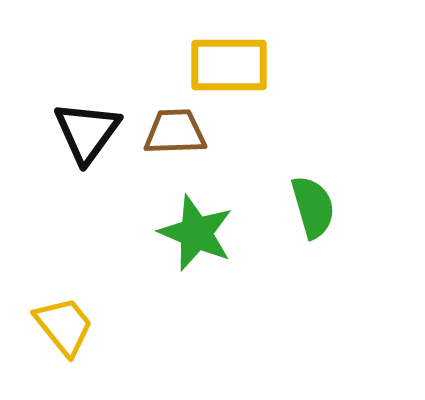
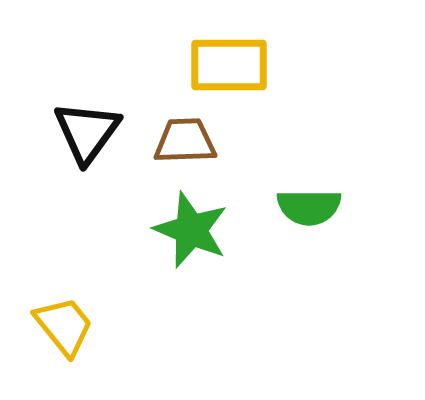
brown trapezoid: moved 10 px right, 9 px down
green semicircle: moved 4 px left; rotated 106 degrees clockwise
green star: moved 5 px left, 3 px up
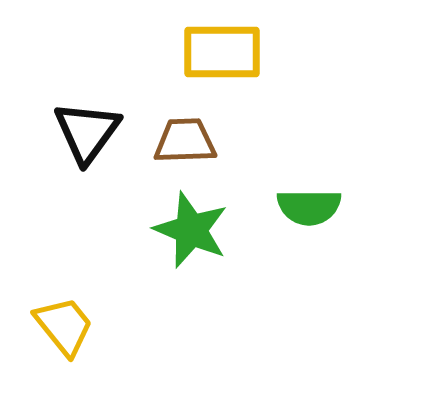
yellow rectangle: moved 7 px left, 13 px up
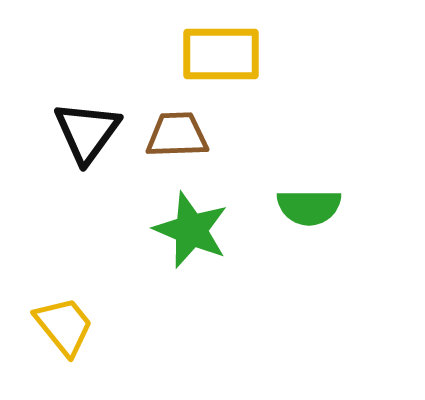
yellow rectangle: moved 1 px left, 2 px down
brown trapezoid: moved 8 px left, 6 px up
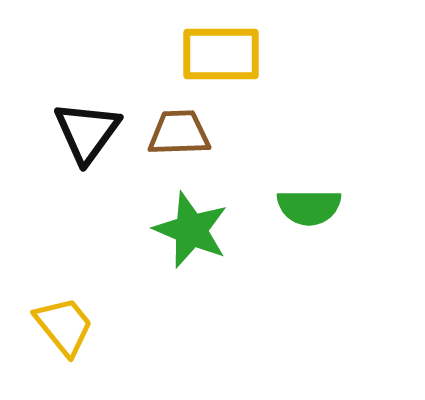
brown trapezoid: moved 2 px right, 2 px up
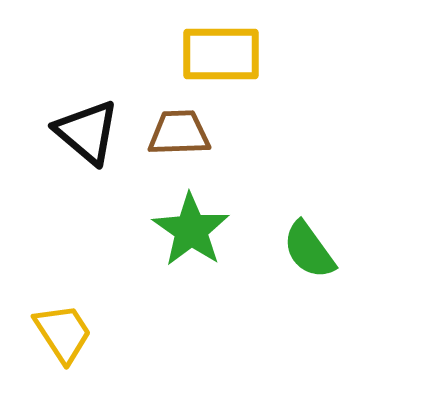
black triangle: rotated 26 degrees counterclockwise
green semicircle: moved 43 px down; rotated 54 degrees clockwise
green star: rotated 12 degrees clockwise
yellow trapezoid: moved 1 px left, 7 px down; rotated 6 degrees clockwise
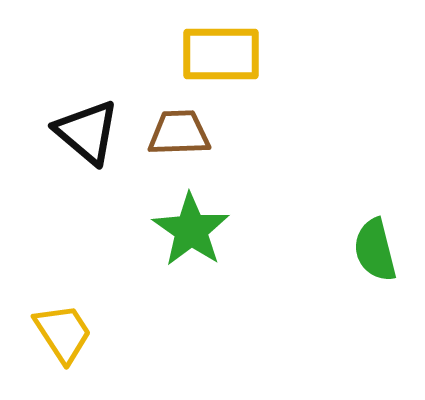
green semicircle: moved 66 px right; rotated 22 degrees clockwise
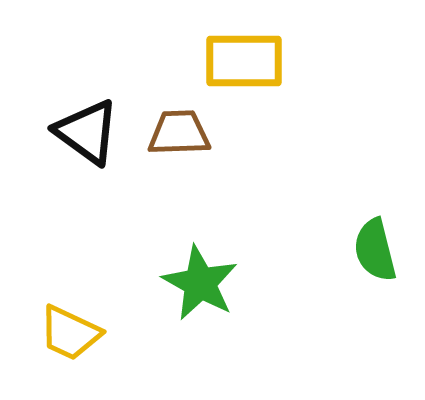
yellow rectangle: moved 23 px right, 7 px down
black triangle: rotated 4 degrees counterclockwise
green star: moved 9 px right, 53 px down; rotated 6 degrees counterclockwise
yellow trapezoid: moved 7 px right; rotated 148 degrees clockwise
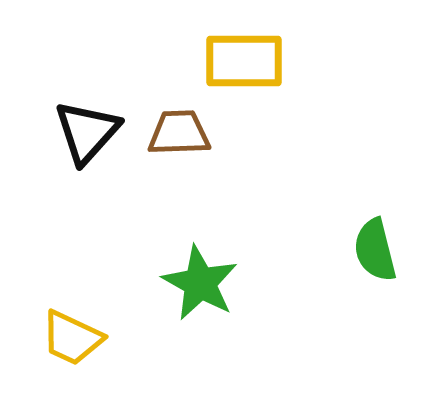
black triangle: rotated 36 degrees clockwise
yellow trapezoid: moved 2 px right, 5 px down
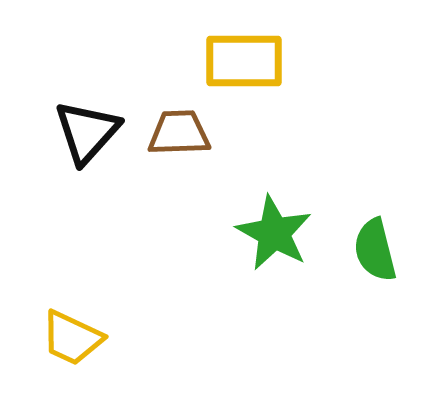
green star: moved 74 px right, 50 px up
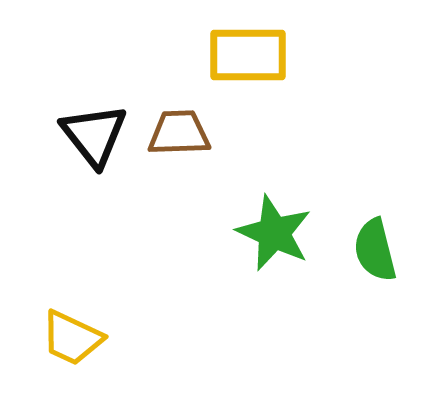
yellow rectangle: moved 4 px right, 6 px up
black triangle: moved 7 px right, 3 px down; rotated 20 degrees counterclockwise
green star: rotated 4 degrees counterclockwise
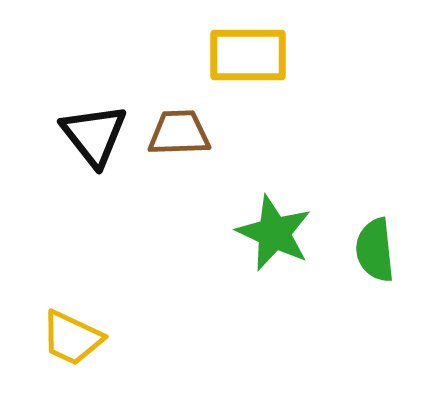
green semicircle: rotated 8 degrees clockwise
